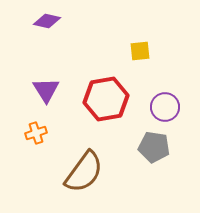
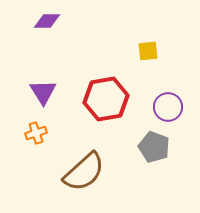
purple diamond: rotated 12 degrees counterclockwise
yellow square: moved 8 px right
purple triangle: moved 3 px left, 2 px down
purple circle: moved 3 px right
gray pentagon: rotated 12 degrees clockwise
brown semicircle: rotated 12 degrees clockwise
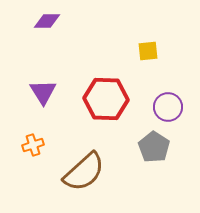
red hexagon: rotated 12 degrees clockwise
orange cross: moved 3 px left, 12 px down
gray pentagon: rotated 12 degrees clockwise
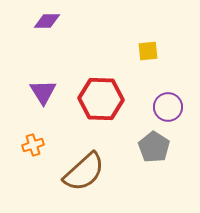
red hexagon: moved 5 px left
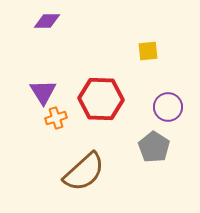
orange cross: moved 23 px right, 27 px up
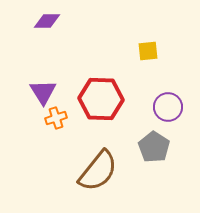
brown semicircle: moved 14 px right, 1 px up; rotated 9 degrees counterclockwise
